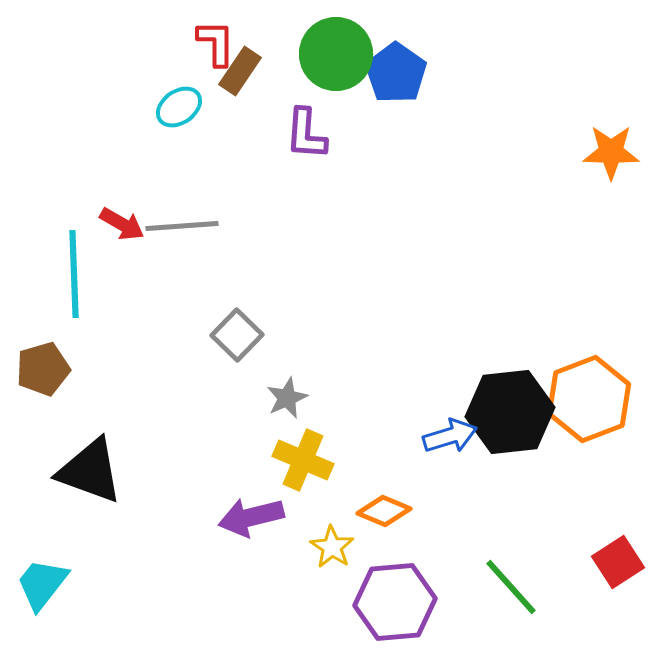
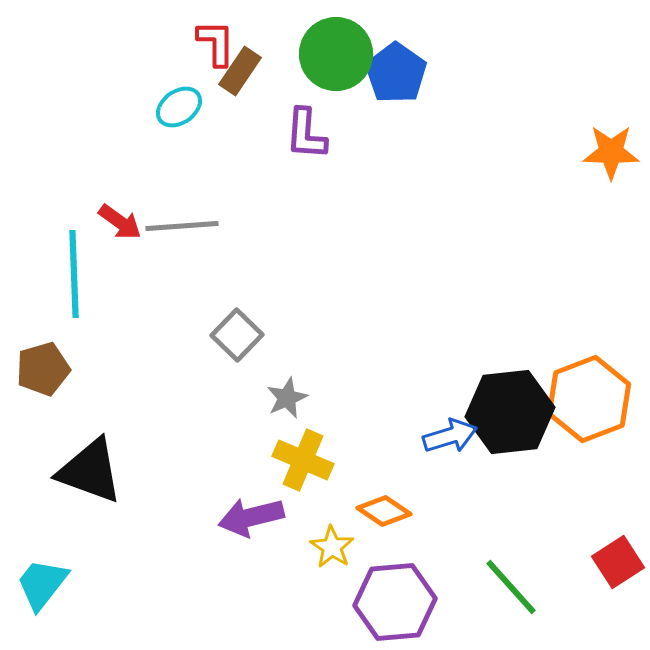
red arrow: moved 2 px left, 2 px up; rotated 6 degrees clockwise
orange diamond: rotated 12 degrees clockwise
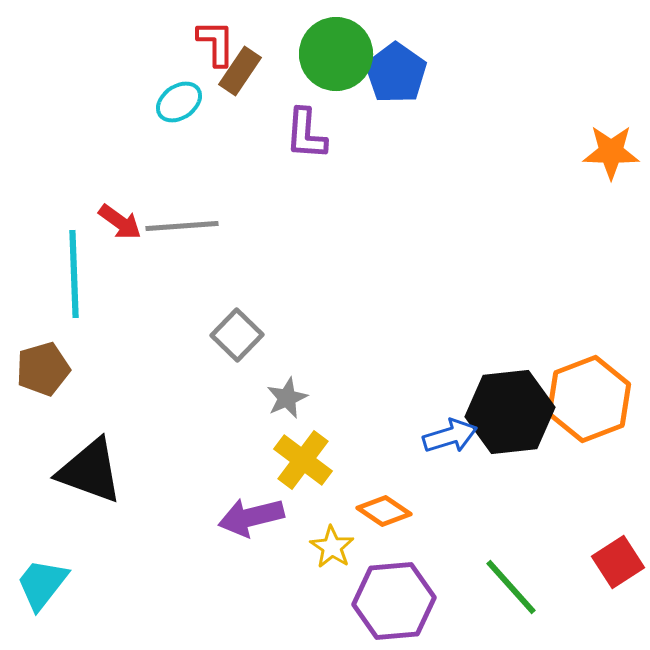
cyan ellipse: moved 5 px up
yellow cross: rotated 14 degrees clockwise
purple hexagon: moved 1 px left, 1 px up
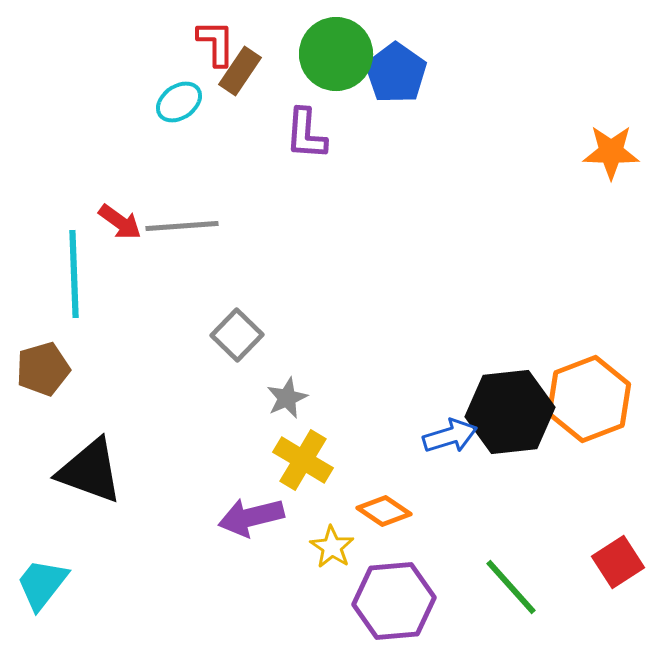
yellow cross: rotated 6 degrees counterclockwise
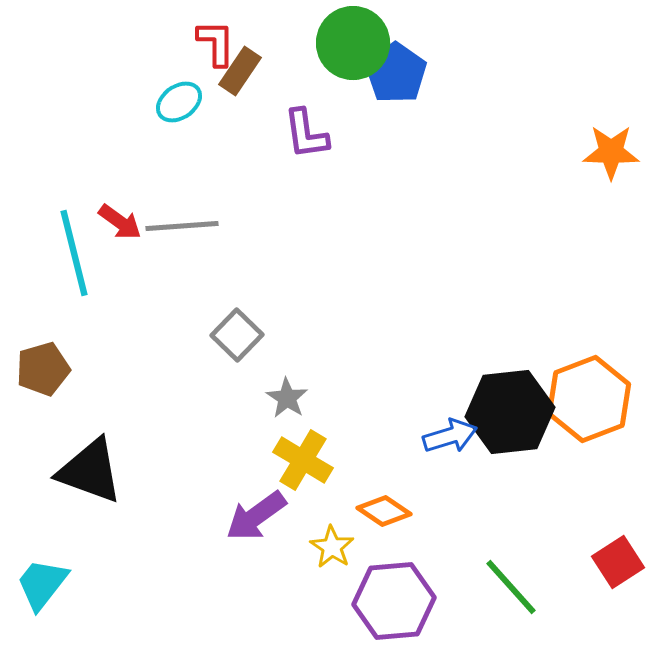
green circle: moved 17 px right, 11 px up
purple L-shape: rotated 12 degrees counterclockwise
cyan line: moved 21 px up; rotated 12 degrees counterclockwise
gray star: rotated 15 degrees counterclockwise
purple arrow: moved 5 px right, 1 px up; rotated 22 degrees counterclockwise
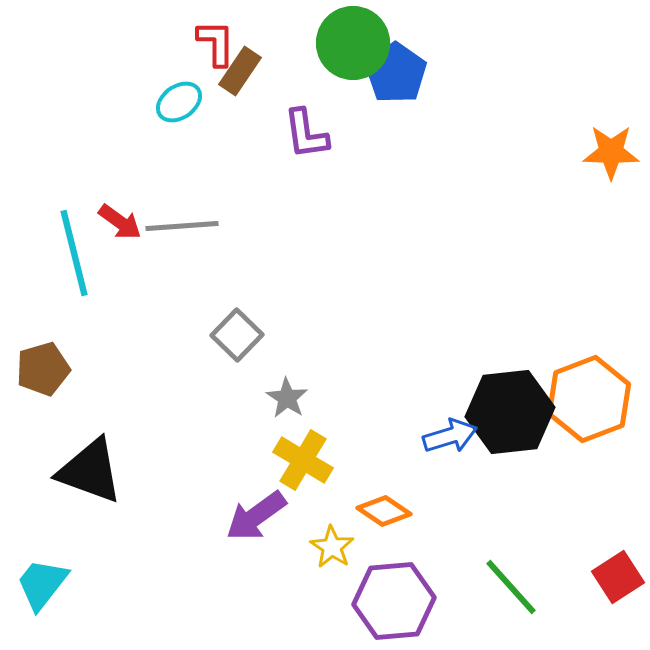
red square: moved 15 px down
